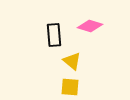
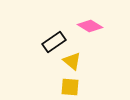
pink diamond: rotated 15 degrees clockwise
black rectangle: moved 7 px down; rotated 60 degrees clockwise
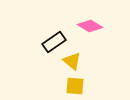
yellow square: moved 5 px right, 1 px up
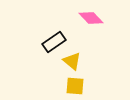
pink diamond: moved 1 px right, 8 px up; rotated 15 degrees clockwise
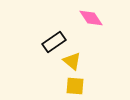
pink diamond: rotated 10 degrees clockwise
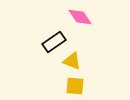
pink diamond: moved 11 px left, 1 px up
yellow triangle: rotated 18 degrees counterclockwise
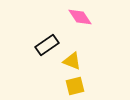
black rectangle: moved 7 px left, 3 px down
yellow square: rotated 18 degrees counterclockwise
